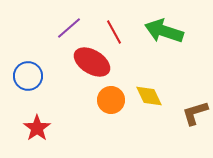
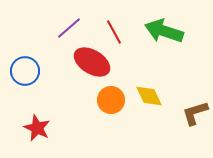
blue circle: moved 3 px left, 5 px up
red star: rotated 12 degrees counterclockwise
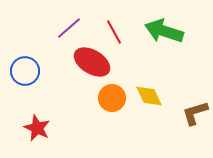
orange circle: moved 1 px right, 2 px up
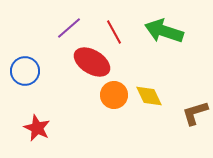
orange circle: moved 2 px right, 3 px up
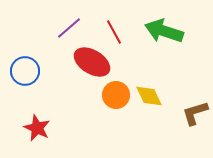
orange circle: moved 2 px right
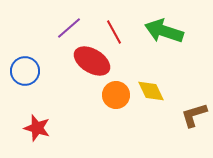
red ellipse: moved 1 px up
yellow diamond: moved 2 px right, 5 px up
brown L-shape: moved 1 px left, 2 px down
red star: rotated 8 degrees counterclockwise
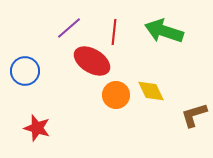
red line: rotated 35 degrees clockwise
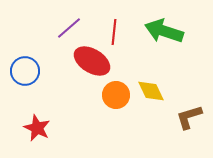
brown L-shape: moved 5 px left, 2 px down
red star: rotated 8 degrees clockwise
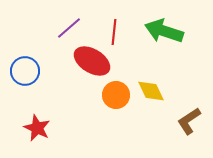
brown L-shape: moved 4 px down; rotated 16 degrees counterclockwise
